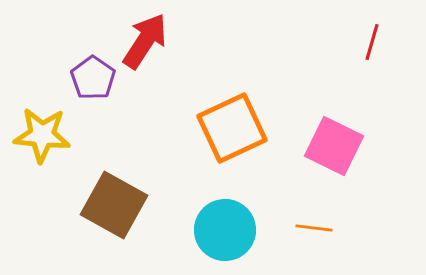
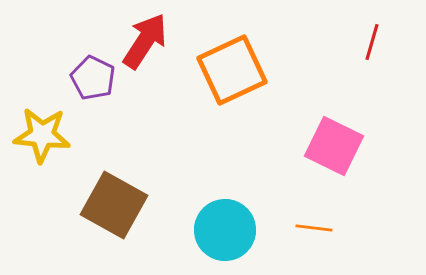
purple pentagon: rotated 9 degrees counterclockwise
orange square: moved 58 px up
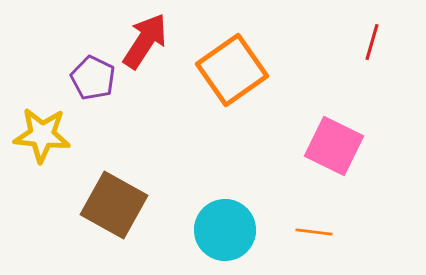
orange square: rotated 10 degrees counterclockwise
orange line: moved 4 px down
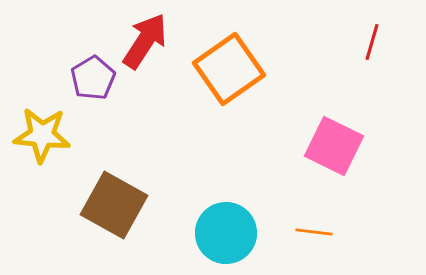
orange square: moved 3 px left, 1 px up
purple pentagon: rotated 15 degrees clockwise
cyan circle: moved 1 px right, 3 px down
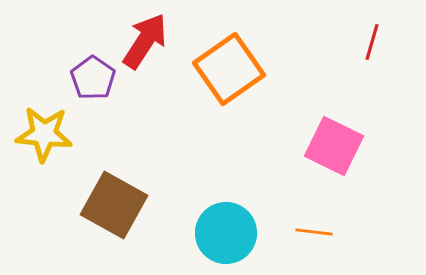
purple pentagon: rotated 6 degrees counterclockwise
yellow star: moved 2 px right, 1 px up
